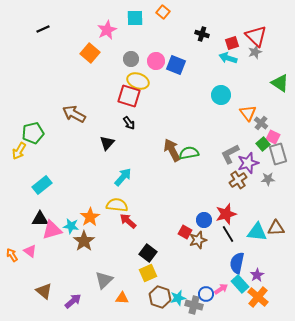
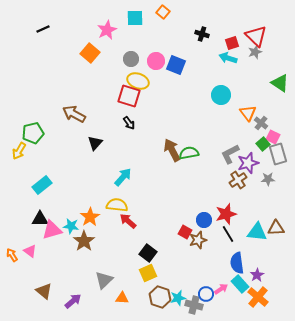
black triangle at (107, 143): moved 12 px left
blue semicircle at (237, 263): rotated 20 degrees counterclockwise
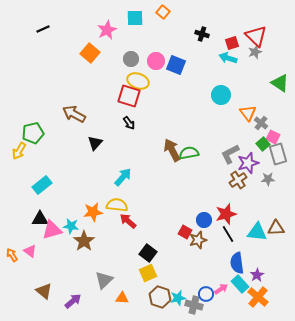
orange star at (90, 217): moved 3 px right, 5 px up; rotated 24 degrees clockwise
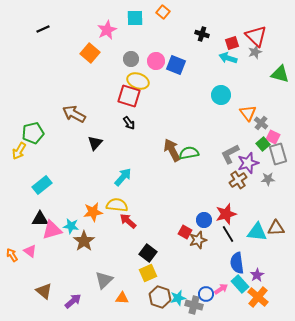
green triangle at (280, 83): moved 9 px up; rotated 18 degrees counterclockwise
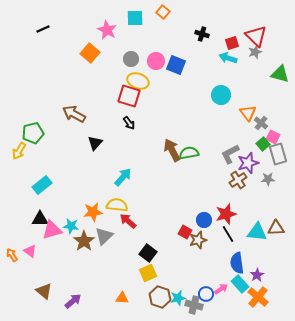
pink star at (107, 30): rotated 18 degrees counterclockwise
gray triangle at (104, 280): moved 44 px up
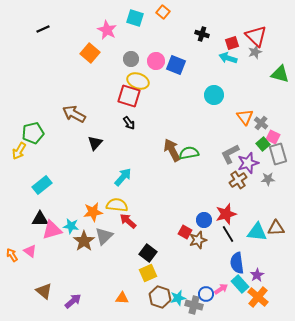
cyan square at (135, 18): rotated 18 degrees clockwise
cyan circle at (221, 95): moved 7 px left
orange triangle at (248, 113): moved 3 px left, 4 px down
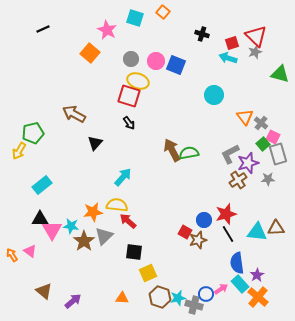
pink triangle at (52, 230): rotated 45 degrees counterclockwise
black square at (148, 253): moved 14 px left, 1 px up; rotated 30 degrees counterclockwise
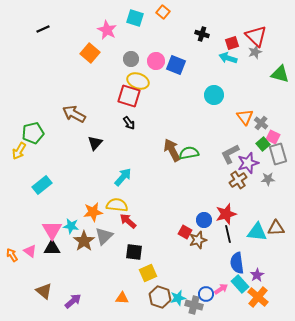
black triangle at (40, 219): moved 12 px right, 29 px down
black line at (228, 234): rotated 18 degrees clockwise
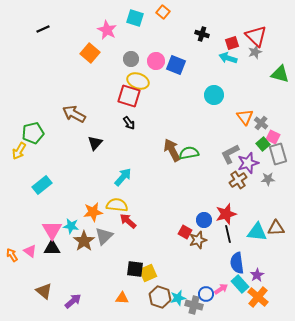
black square at (134, 252): moved 1 px right, 17 px down
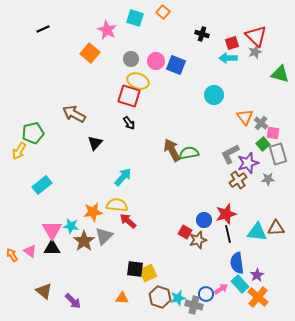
cyan arrow at (228, 58): rotated 18 degrees counterclockwise
pink square at (273, 137): moved 4 px up; rotated 16 degrees counterclockwise
purple arrow at (73, 301): rotated 84 degrees clockwise
